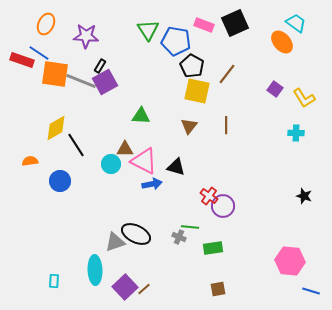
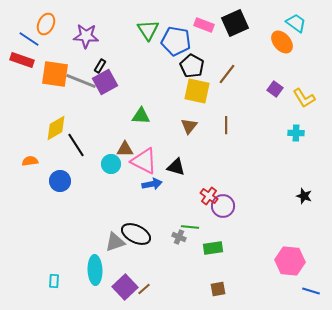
blue line at (39, 53): moved 10 px left, 14 px up
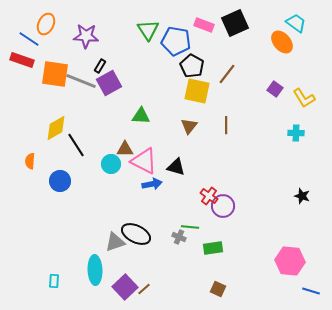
purple square at (105, 82): moved 4 px right, 1 px down
orange semicircle at (30, 161): rotated 77 degrees counterclockwise
black star at (304, 196): moved 2 px left
brown square at (218, 289): rotated 35 degrees clockwise
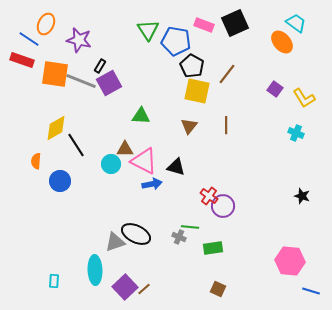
purple star at (86, 36): moved 7 px left, 4 px down; rotated 10 degrees clockwise
cyan cross at (296, 133): rotated 21 degrees clockwise
orange semicircle at (30, 161): moved 6 px right
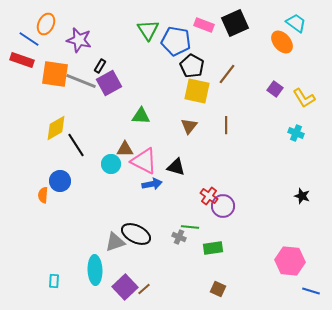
orange semicircle at (36, 161): moved 7 px right, 34 px down
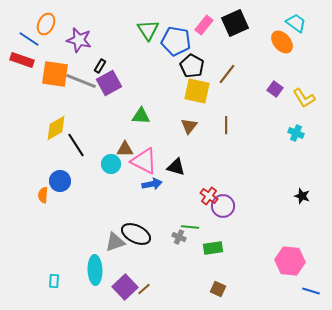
pink rectangle at (204, 25): rotated 72 degrees counterclockwise
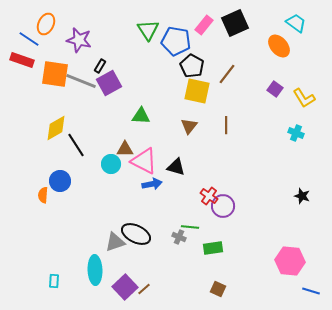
orange ellipse at (282, 42): moved 3 px left, 4 px down
